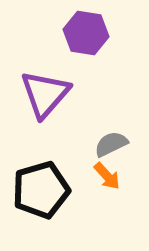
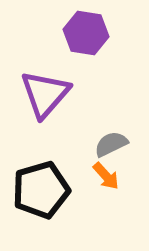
orange arrow: moved 1 px left
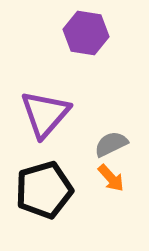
purple triangle: moved 20 px down
orange arrow: moved 5 px right, 2 px down
black pentagon: moved 3 px right
